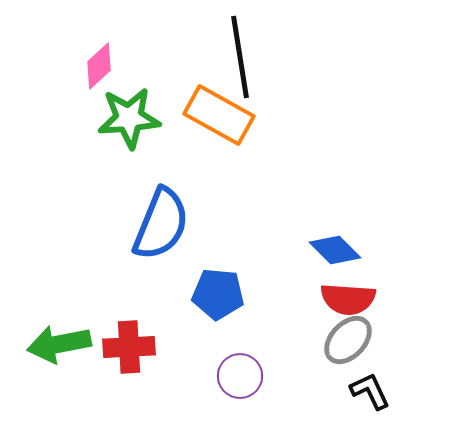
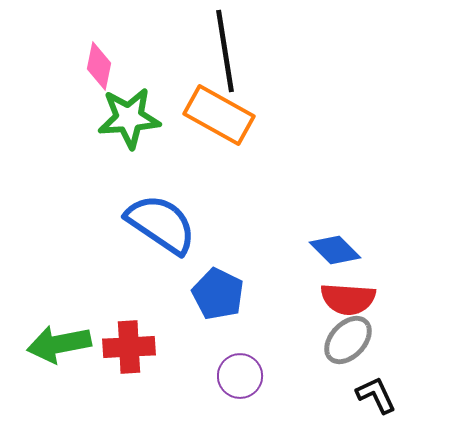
black line: moved 15 px left, 6 px up
pink diamond: rotated 36 degrees counterclockwise
blue semicircle: rotated 78 degrees counterclockwise
blue pentagon: rotated 21 degrees clockwise
black L-shape: moved 6 px right, 4 px down
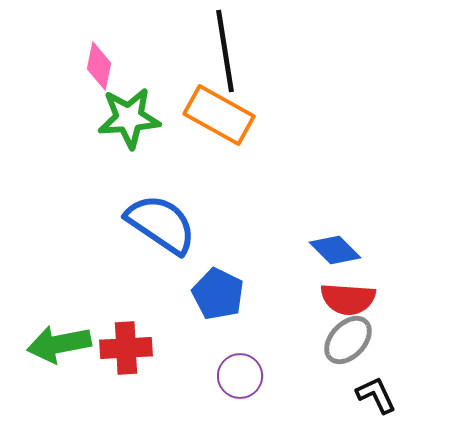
red cross: moved 3 px left, 1 px down
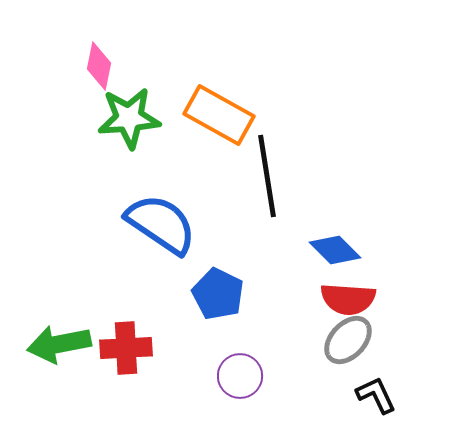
black line: moved 42 px right, 125 px down
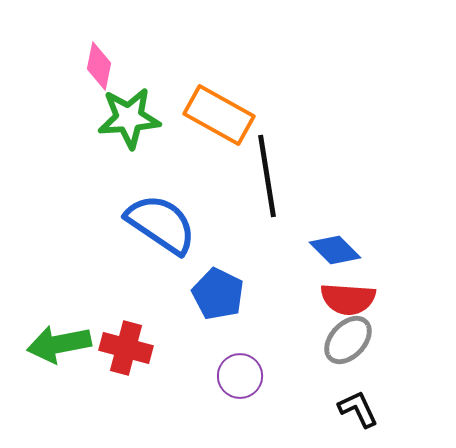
red cross: rotated 18 degrees clockwise
black L-shape: moved 18 px left, 14 px down
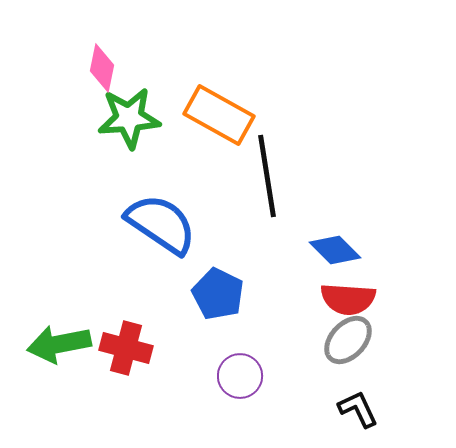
pink diamond: moved 3 px right, 2 px down
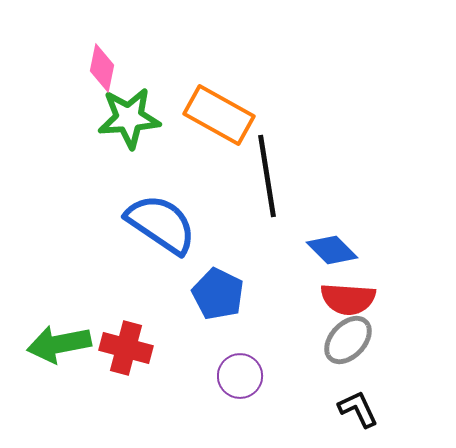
blue diamond: moved 3 px left
